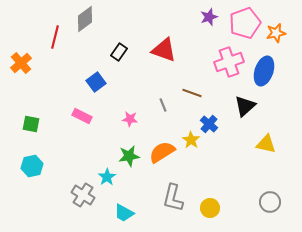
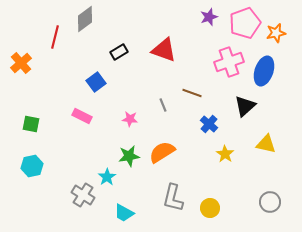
black rectangle: rotated 24 degrees clockwise
yellow star: moved 34 px right, 14 px down
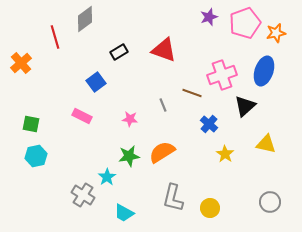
red line: rotated 30 degrees counterclockwise
pink cross: moved 7 px left, 13 px down
cyan hexagon: moved 4 px right, 10 px up
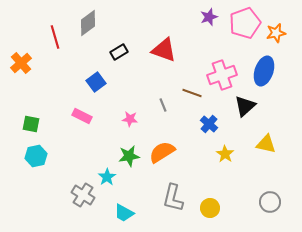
gray diamond: moved 3 px right, 4 px down
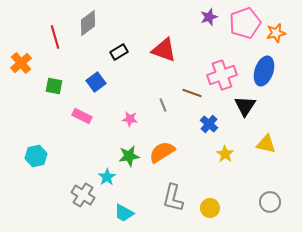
black triangle: rotated 15 degrees counterclockwise
green square: moved 23 px right, 38 px up
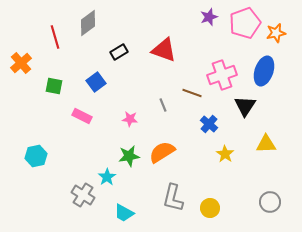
yellow triangle: rotated 15 degrees counterclockwise
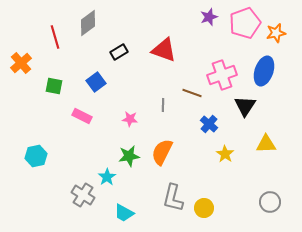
gray line: rotated 24 degrees clockwise
orange semicircle: rotated 32 degrees counterclockwise
yellow circle: moved 6 px left
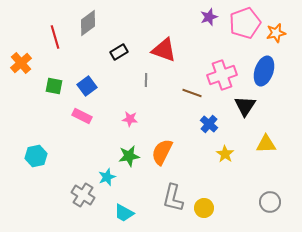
blue square: moved 9 px left, 4 px down
gray line: moved 17 px left, 25 px up
cyan star: rotated 12 degrees clockwise
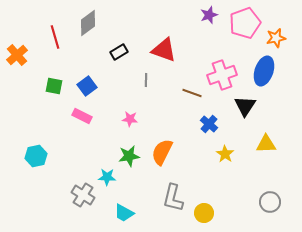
purple star: moved 2 px up
orange star: moved 5 px down
orange cross: moved 4 px left, 8 px up
cyan star: rotated 24 degrees clockwise
yellow circle: moved 5 px down
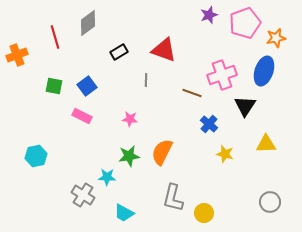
orange cross: rotated 20 degrees clockwise
yellow star: rotated 18 degrees counterclockwise
